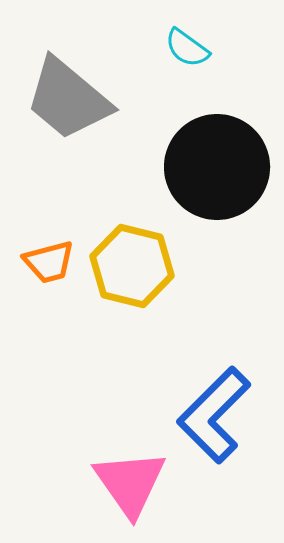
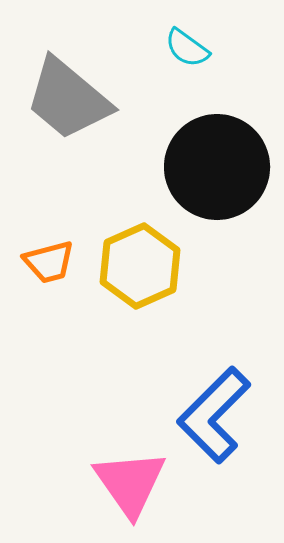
yellow hexagon: moved 8 px right; rotated 22 degrees clockwise
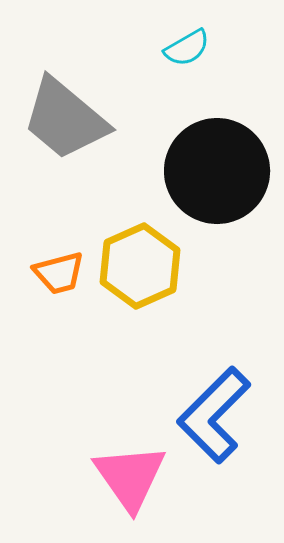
cyan semicircle: rotated 66 degrees counterclockwise
gray trapezoid: moved 3 px left, 20 px down
black circle: moved 4 px down
orange trapezoid: moved 10 px right, 11 px down
pink triangle: moved 6 px up
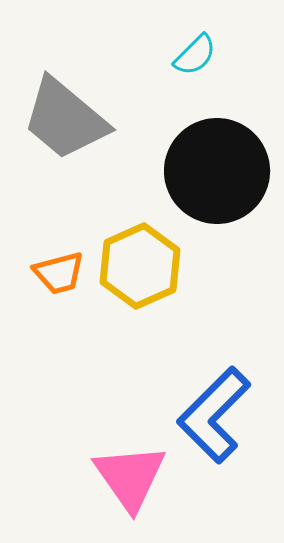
cyan semicircle: moved 8 px right, 7 px down; rotated 15 degrees counterclockwise
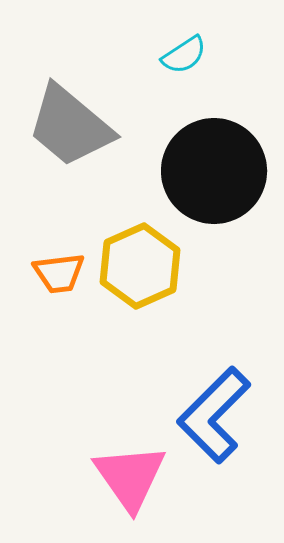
cyan semicircle: moved 11 px left; rotated 12 degrees clockwise
gray trapezoid: moved 5 px right, 7 px down
black circle: moved 3 px left
orange trapezoid: rotated 8 degrees clockwise
